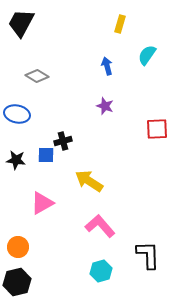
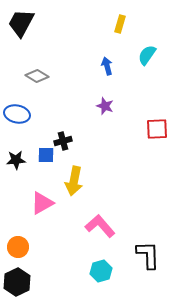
black star: rotated 12 degrees counterclockwise
yellow arrow: moved 15 px left; rotated 112 degrees counterclockwise
black hexagon: rotated 12 degrees counterclockwise
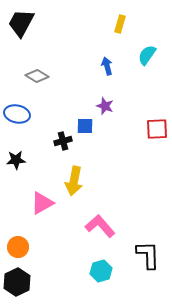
blue square: moved 39 px right, 29 px up
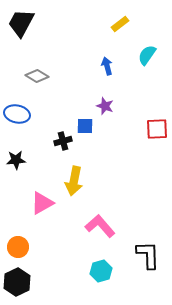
yellow rectangle: rotated 36 degrees clockwise
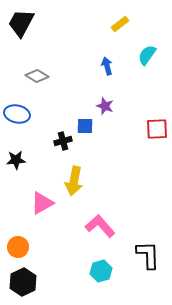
black hexagon: moved 6 px right
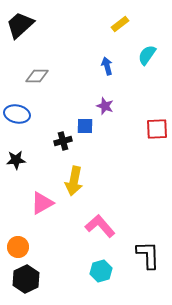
black trapezoid: moved 1 px left, 2 px down; rotated 20 degrees clockwise
gray diamond: rotated 30 degrees counterclockwise
black hexagon: moved 3 px right, 3 px up
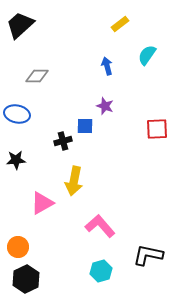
black L-shape: rotated 76 degrees counterclockwise
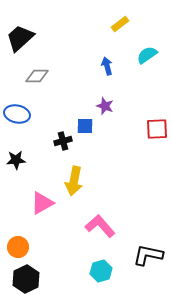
black trapezoid: moved 13 px down
cyan semicircle: rotated 20 degrees clockwise
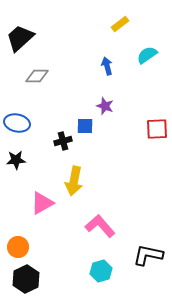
blue ellipse: moved 9 px down
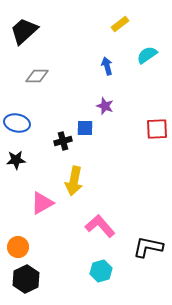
black trapezoid: moved 4 px right, 7 px up
blue square: moved 2 px down
black L-shape: moved 8 px up
